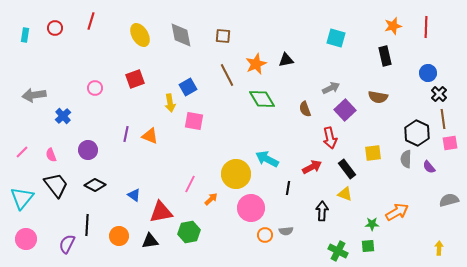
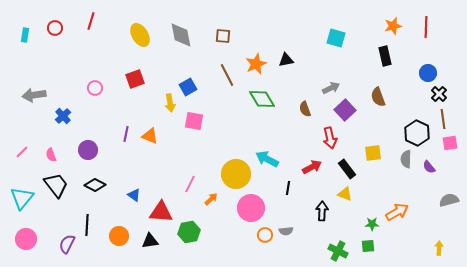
brown semicircle at (378, 97): rotated 60 degrees clockwise
red triangle at (161, 212): rotated 15 degrees clockwise
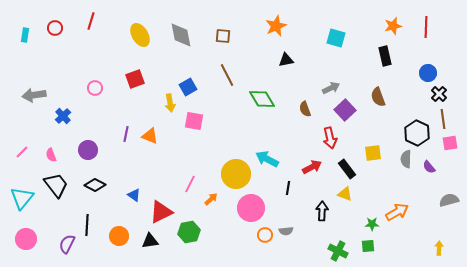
orange star at (256, 64): moved 20 px right, 38 px up
red triangle at (161, 212): rotated 30 degrees counterclockwise
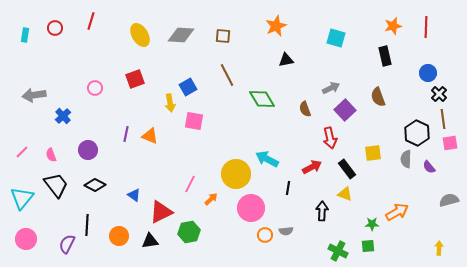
gray diamond at (181, 35): rotated 76 degrees counterclockwise
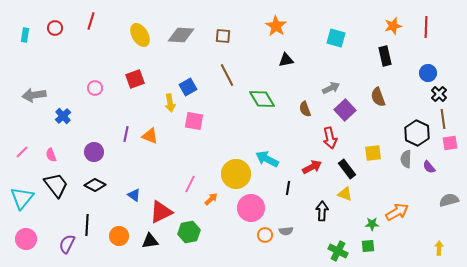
orange star at (276, 26): rotated 15 degrees counterclockwise
purple circle at (88, 150): moved 6 px right, 2 px down
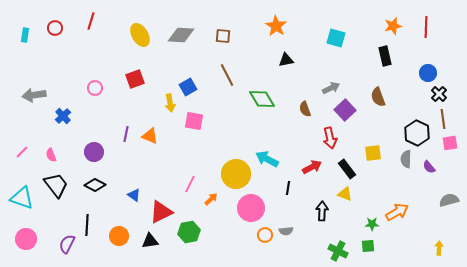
cyan triangle at (22, 198): rotated 50 degrees counterclockwise
